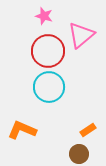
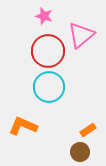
orange L-shape: moved 1 px right, 4 px up
brown circle: moved 1 px right, 2 px up
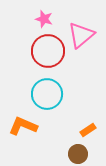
pink star: moved 3 px down
cyan circle: moved 2 px left, 7 px down
brown circle: moved 2 px left, 2 px down
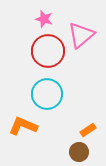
brown circle: moved 1 px right, 2 px up
